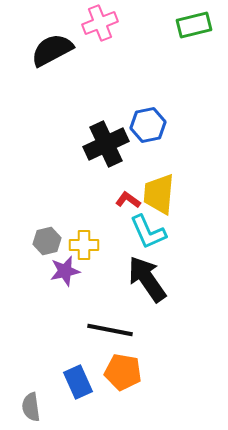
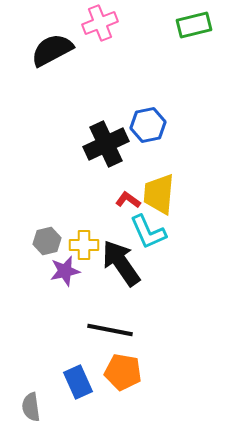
black arrow: moved 26 px left, 16 px up
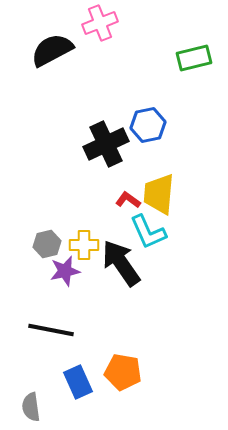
green rectangle: moved 33 px down
gray hexagon: moved 3 px down
black line: moved 59 px left
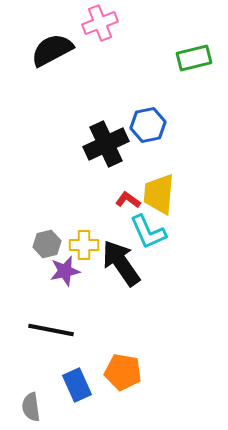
blue rectangle: moved 1 px left, 3 px down
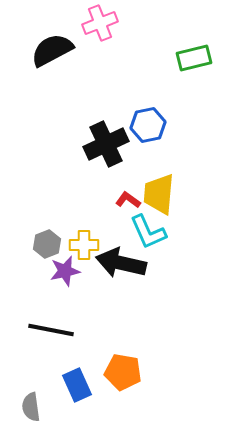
gray hexagon: rotated 8 degrees counterclockwise
black arrow: rotated 42 degrees counterclockwise
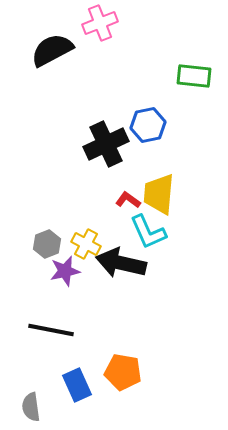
green rectangle: moved 18 px down; rotated 20 degrees clockwise
yellow cross: moved 2 px right, 1 px up; rotated 28 degrees clockwise
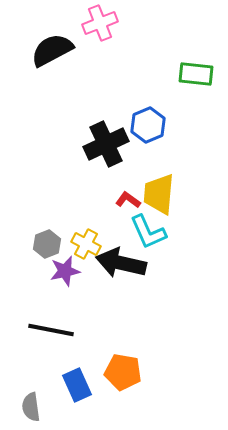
green rectangle: moved 2 px right, 2 px up
blue hexagon: rotated 12 degrees counterclockwise
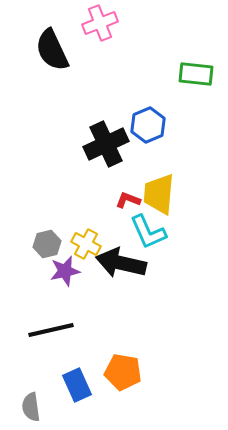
black semicircle: rotated 87 degrees counterclockwise
red L-shape: rotated 15 degrees counterclockwise
gray hexagon: rotated 8 degrees clockwise
black line: rotated 24 degrees counterclockwise
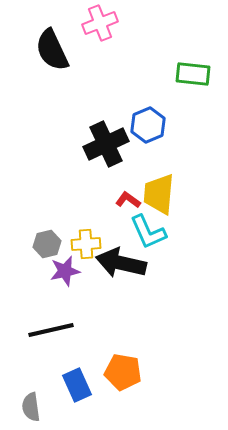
green rectangle: moved 3 px left
red L-shape: rotated 15 degrees clockwise
yellow cross: rotated 32 degrees counterclockwise
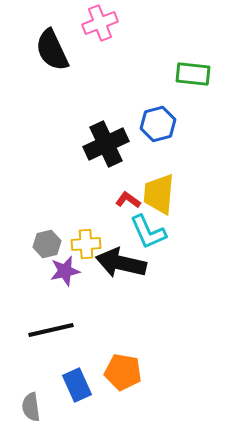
blue hexagon: moved 10 px right, 1 px up; rotated 8 degrees clockwise
